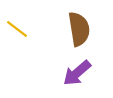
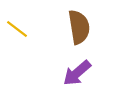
brown semicircle: moved 2 px up
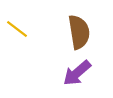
brown semicircle: moved 5 px down
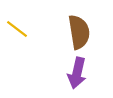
purple arrow: rotated 36 degrees counterclockwise
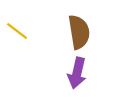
yellow line: moved 2 px down
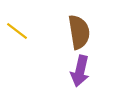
purple arrow: moved 3 px right, 2 px up
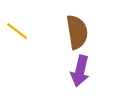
brown semicircle: moved 2 px left
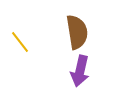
yellow line: moved 3 px right, 11 px down; rotated 15 degrees clockwise
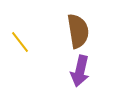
brown semicircle: moved 1 px right, 1 px up
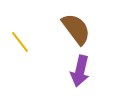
brown semicircle: moved 2 px left, 2 px up; rotated 28 degrees counterclockwise
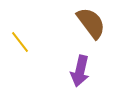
brown semicircle: moved 15 px right, 6 px up
